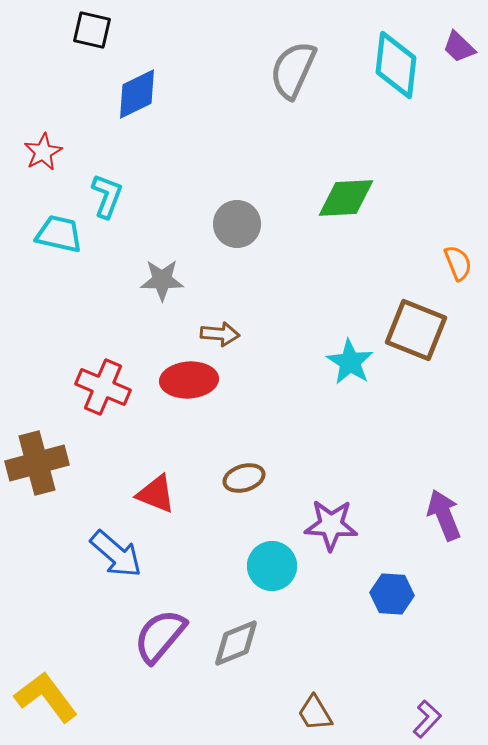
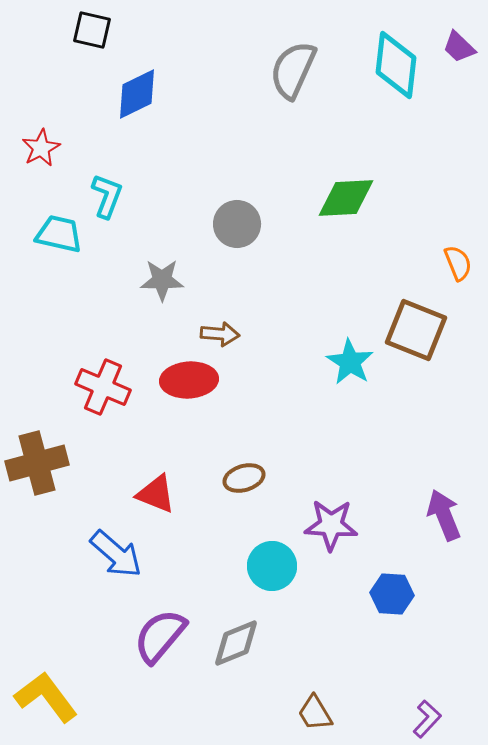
red star: moved 2 px left, 4 px up
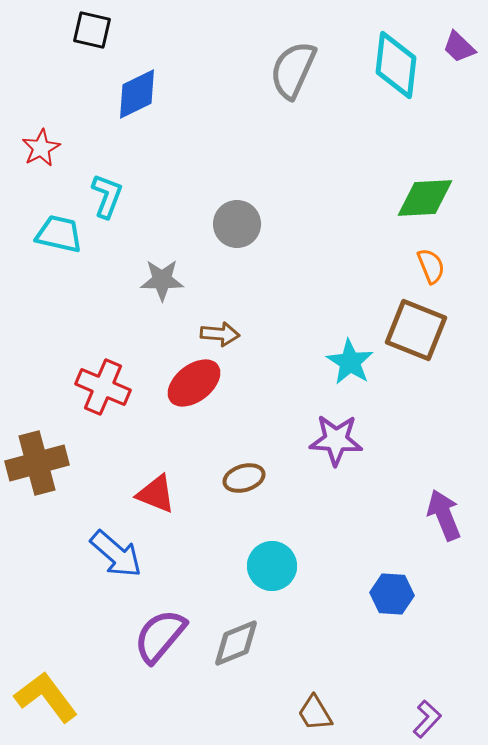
green diamond: moved 79 px right
orange semicircle: moved 27 px left, 3 px down
red ellipse: moved 5 px right, 3 px down; rotated 34 degrees counterclockwise
purple star: moved 5 px right, 85 px up
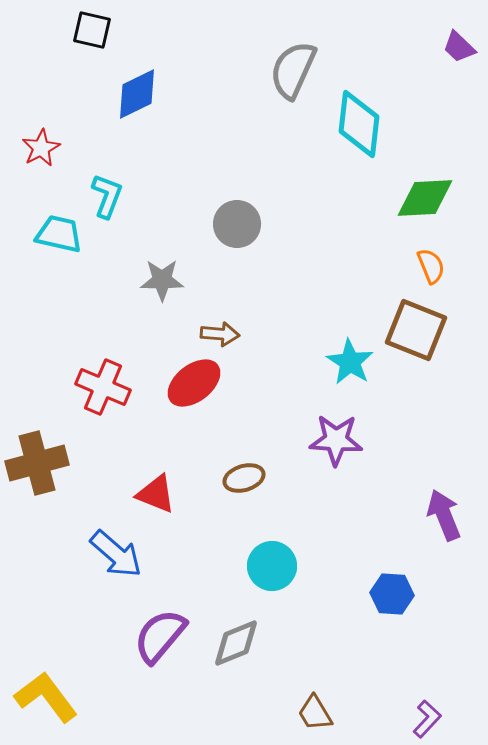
cyan diamond: moved 37 px left, 59 px down
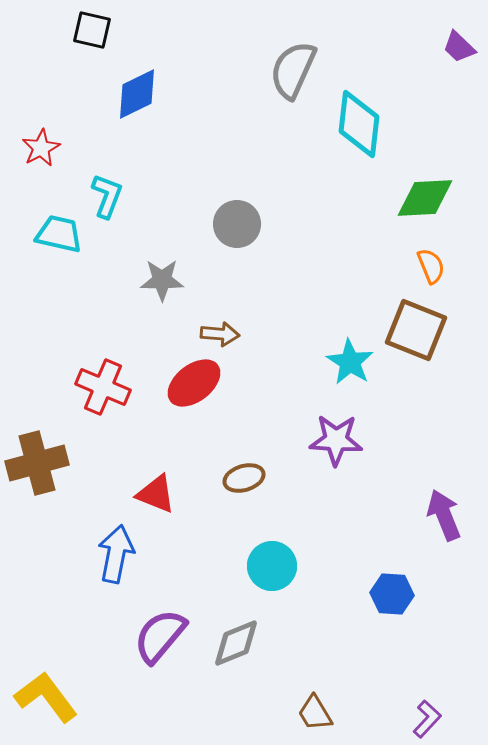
blue arrow: rotated 120 degrees counterclockwise
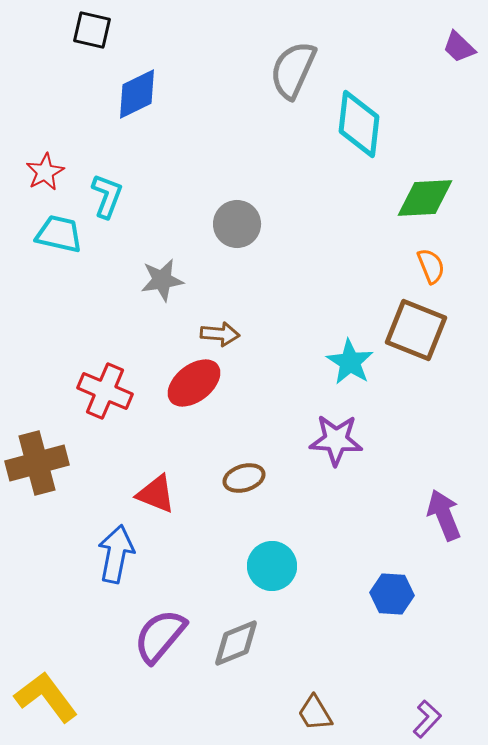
red star: moved 4 px right, 24 px down
gray star: rotated 9 degrees counterclockwise
red cross: moved 2 px right, 4 px down
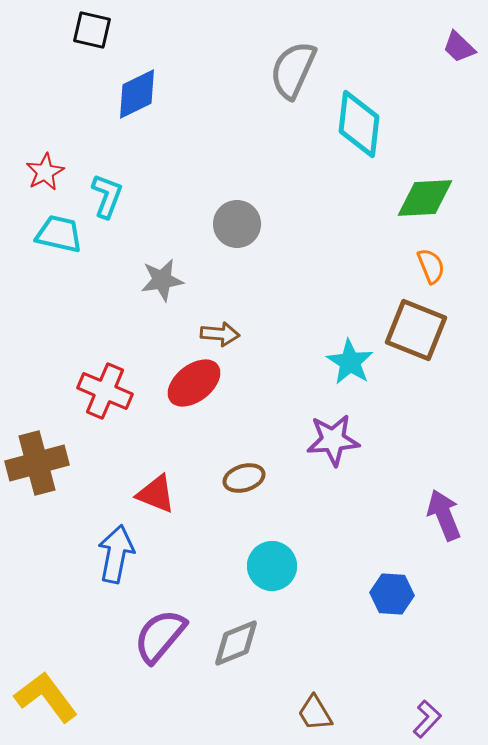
purple star: moved 3 px left; rotated 8 degrees counterclockwise
